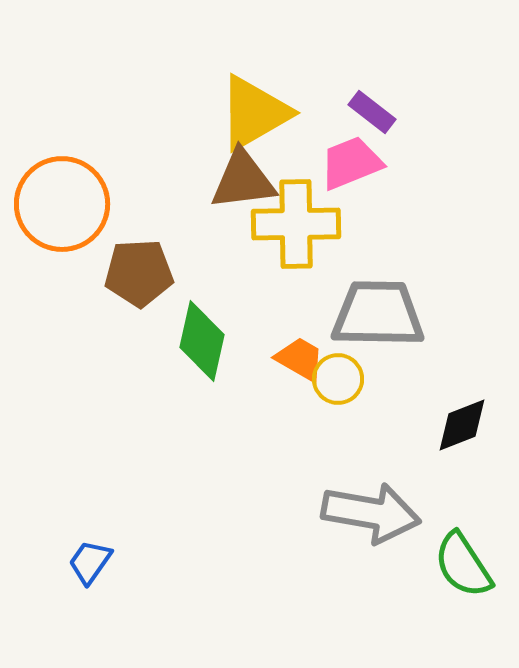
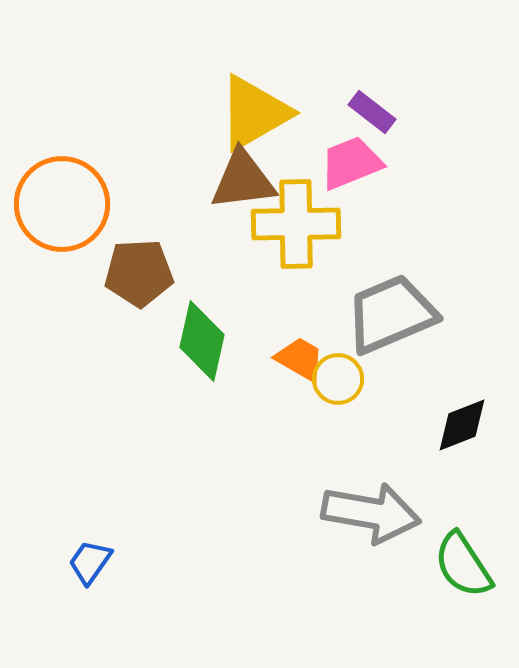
gray trapezoid: moved 13 px right; rotated 24 degrees counterclockwise
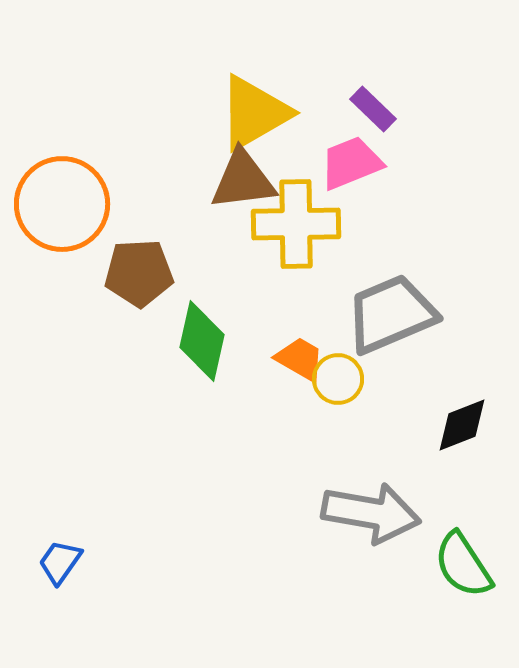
purple rectangle: moved 1 px right, 3 px up; rotated 6 degrees clockwise
blue trapezoid: moved 30 px left
